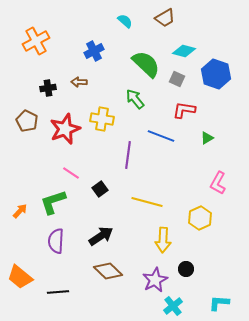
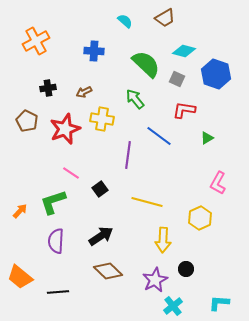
blue cross: rotated 30 degrees clockwise
brown arrow: moved 5 px right, 10 px down; rotated 28 degrees counterclockwise
blue line: moved 2 px left; rotated 16 degrees clockwise
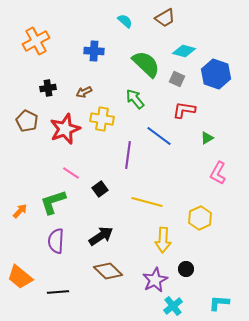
pink L-shape: moved 10 px up
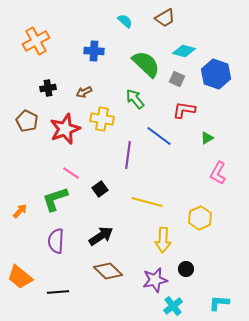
green L-shape: moved 2 px right, 3 px up
purple star: rotated 15 degrees clockwise
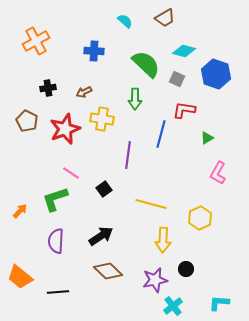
green arrow: rotated 140 degrees counterclockwise
blue line: moved 2 px right, 2 px up; rotated 68 degrees clockwise
black square: moved 4 px right
yellow line: moved 4 px right, 2 px down
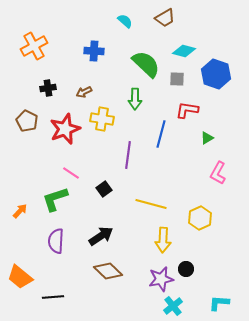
orange cross: moved 2 px left, 5 px down
gray square: rotated 21 degrees counterclockwise
red L-shape: moved 3 px right
purple star: moved 6 px right, 1 px up
black line: moved 5 px left, 5 px down
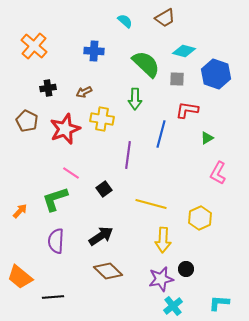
orange cross: rotated 20 degrees counterclockwise
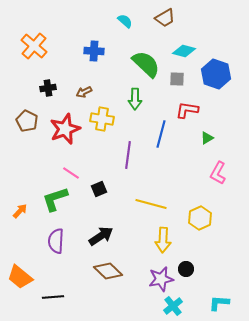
black square: moved 5 px left; rotated 14 degrees clockwise
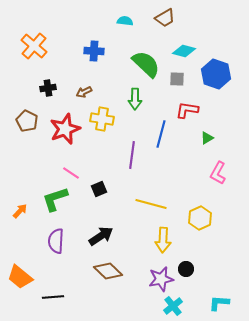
cyan semicircle: rotated 35 degrees counterclockwise
purple line: moved 4 px right
